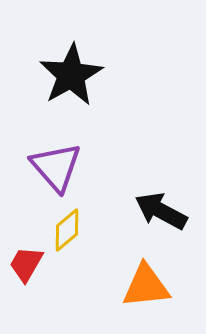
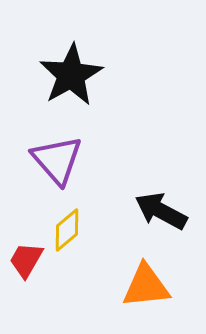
purple triangle: moved 1 px right, 7 px up
red trapezoid: moved 4 px up
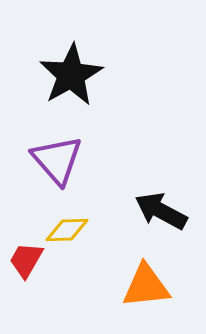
yellow diamond: rotated 39 degrees clockwise
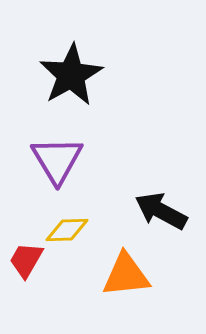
purple triangle: rotated 10 degrees clockwise
orange triangle: moved 20 px left, 11 px up
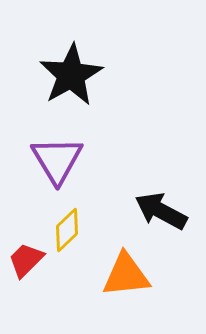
yellow diamond: rotated 42 degrees counterclockwise
red trapezoid: rotated 15 degrees clockwise
